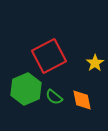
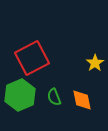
red square: moved 17 px left, 2 px down
green hexagon: moved 6 px left, 6 px down
green semicircle: rotated 30 degrees clockwise
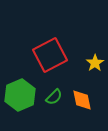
red square: moved 18 px right, 3 px up
green semicircle: rotated 114 degrees counterclockwise
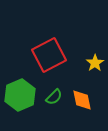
red square: moved 1 px left
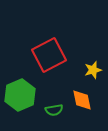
yellow star: moved 2 px left, 7 px down; rotated 18 degrees clockwise
green semicircle: moved 13 px down; rotated 36 degrees clockwise
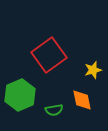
red square: rotated 8 degrees counterclockwise
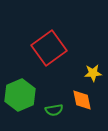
red square: moved 7 px up
yellow star: moved 3 px down; rotated 12 degrees clockwise
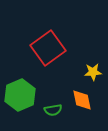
red square: moved 1 px left
yellow star: moved 1 px up
green semicircle: moved 1 px left
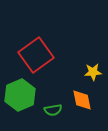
red square: moved 12 px left, 7 px down
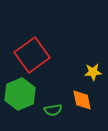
red square: moved 4 px left
green hexagon: moved 1 px up
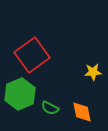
orange diamond: moved 12 px down
green semicircle: moved 3 px left, 2 px up; rotated 36 degrees clockwise
